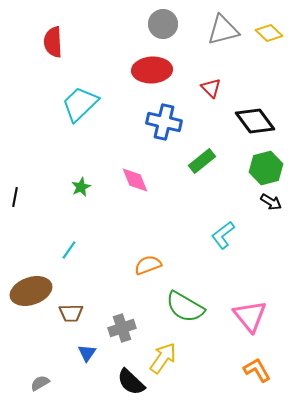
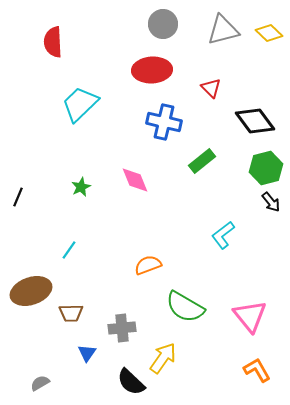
black line: moved 3 px right; rotated 12 degrees clockwise
black arrow: rotated 20 degrees clockwise
gray cross: rotated 12 degrees clockwise
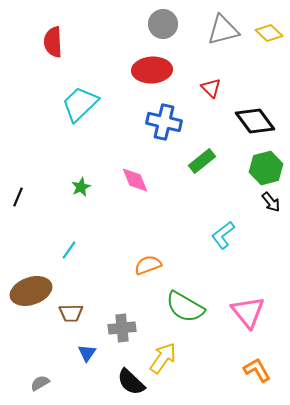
pink triangle: moved 2 px left, 4 px up
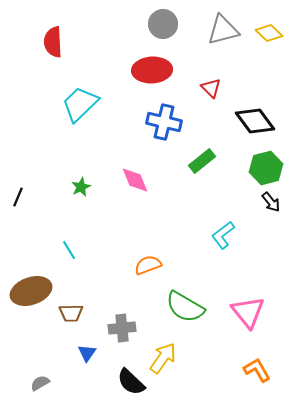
cyan line: rotated 66 degrees counterclockwise
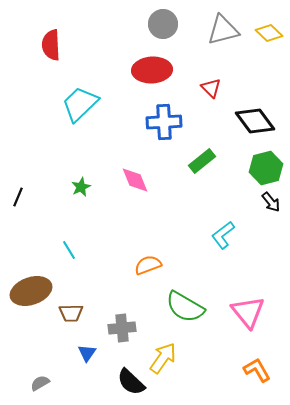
red semicircle: moved 2 px left, 3 px down
blue cross: rotated 16 degrees counterclockwise
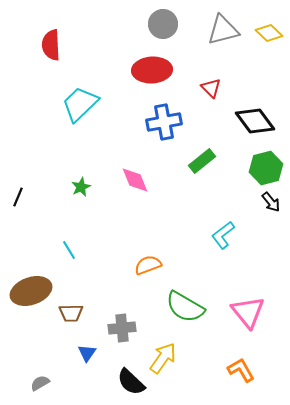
blue cross: rotated 8 degrees counterclockwise
orange L-shape: moved 16 px left
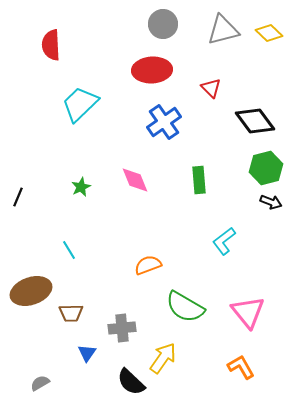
blue cross: rotated 24 degrees counterclockwise
green rectangle: moved 3 px left, 19 px down; rotated 56 degrees counterclockwise
black arrow: rotated 30 degrees counterclockwise
cyan L-shape: moved 1 px right, 6 px down
orange L-shape: moved 3 px up
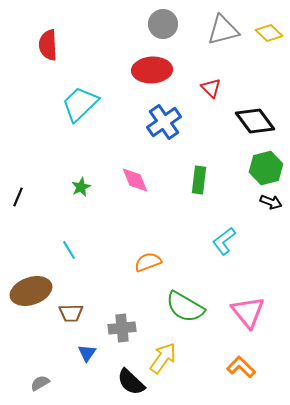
red semicircle: moved 3 px left
green rectangle: rotated 12 degrees clockwise
orange semicircle: moved 3 px up
orange L-shape: rotated 16 degrees counterclockwise
